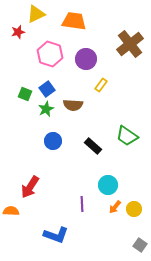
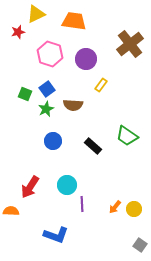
cyan circle: moved 41 px left
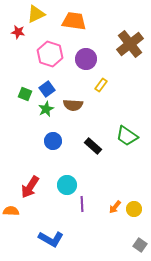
red star: rotated 24 degrees clockwise
blue L-shape: moved 5 px left, 4 px down; rotated 10 degrees clockwise
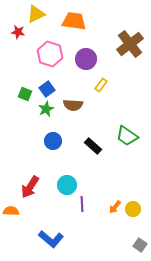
yellow circle: moved 1 px left
blue L-shape: rotated 10 degrees clockwise
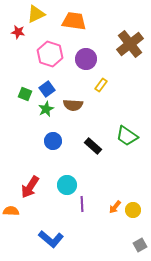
yellow circle: moved 1 px down
gray square: rotated 24 degrees clockwise
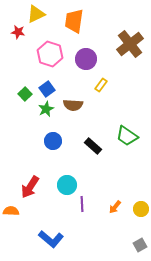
orange trapezoid: rotated 90 degrees counterclockwise
green square: rotated 24 degrees clockwise
yellow circle: moved 8 px right, 1 px up
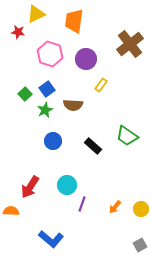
green star: moved 1 px left, 1 px down
purple line: rotated 21 degrees clockwise
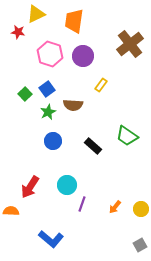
purple circle: moved 3 px left, 3 px up
green star: moved 3 px right, 2 px down
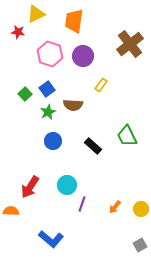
green trapezoid: rotated 30 degrees clockwise
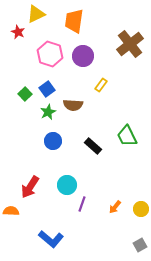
red star: rotated 16 degrees clockwise
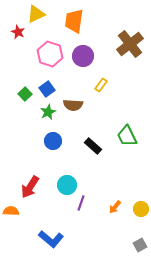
purple line: moved 1 px left, 1 px up
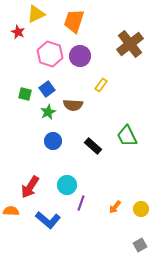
orange trapezoid: rotated 10 degrees clockwise
purple circle: moved 3 px left
green square: rotated 32 degrees counterclockwise
blue L-shape: moved 3 px left, 19 px up
